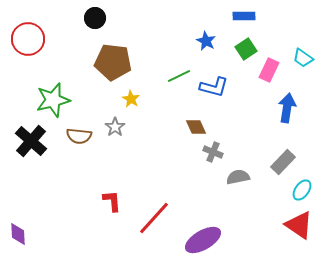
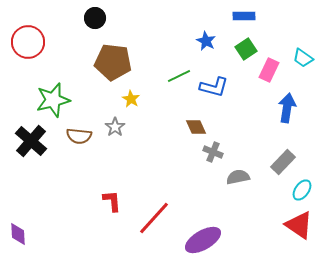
red circle: moved 3 px down
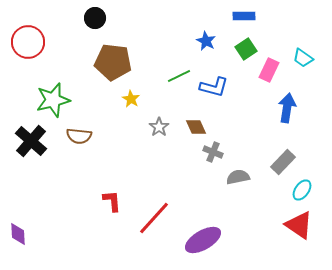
gray star: moved 44 px right
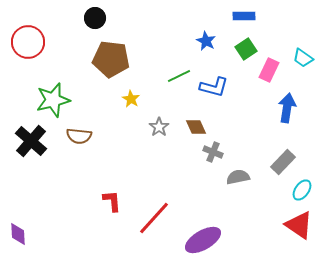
brown pentagon: moved 2 px left, 3 px up
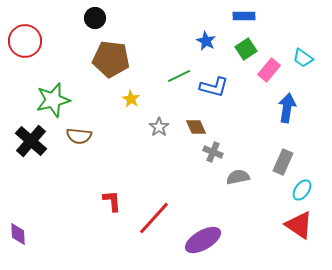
red circle: moved 3 px left, 1 px up
pink rectangle: rotated 15 degrees clockwise
gray rectangle: rotated 20 degrees counterclockwise
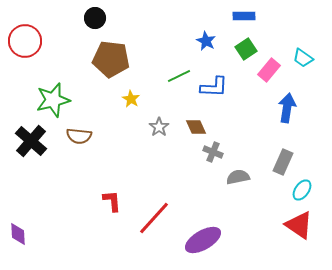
blue L-shape: rotated 12 degrees counterclockwise
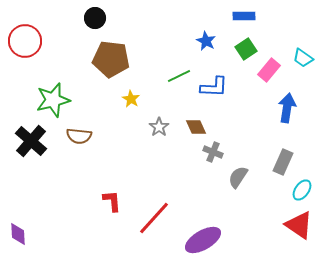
gray semicircle: rotated 45 degrees counterclockwise
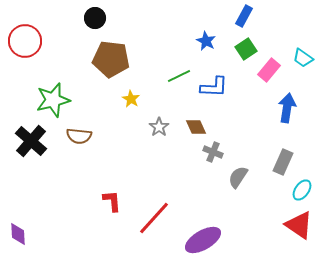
blue rectangle: rotated 60 degrees counterclockwise
